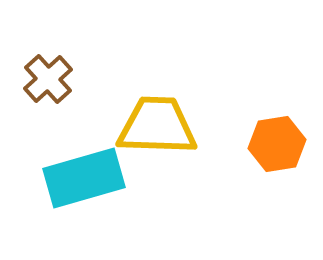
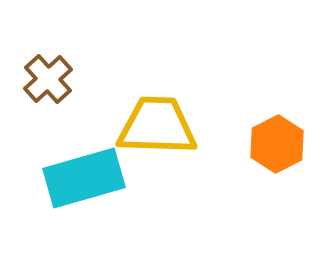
orange hexagon: rotated 18 degrees counterclockwise
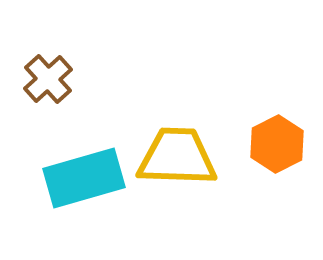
yellow trapezoid: moved 20 px right, 31 px down
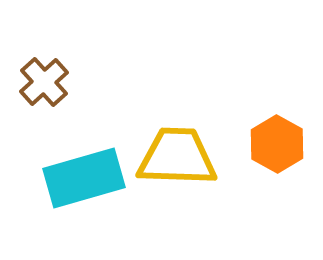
brown cross: moved 4 px left, 3 px down
orange hexagon: rotated 4 degrees counterclockwise
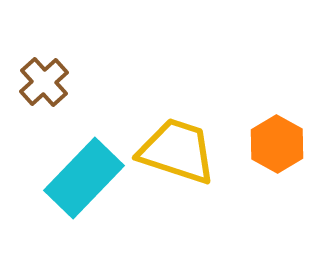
yellow trapezoid: moved 6 px up; rotated 16 degrees clockwise
cyan rectangle: rotated 30 degrees counterclockwise
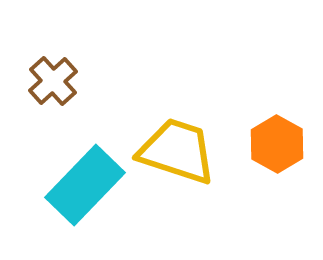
brown cross: moved 9 px right, 1 px up
cyan rectangle: moved 1 px right, 7 px down
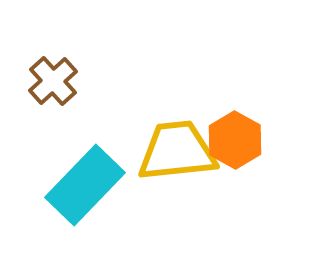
orange hexagon: moved 42 px left, 4 px up
yellow trapezoid: rotated 24 degrees counterclockwise
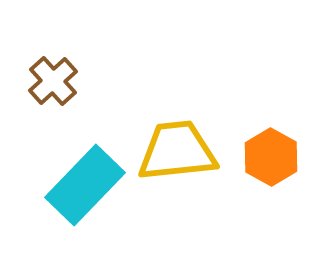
orange hexagon: moved 36 px right, 17 px down
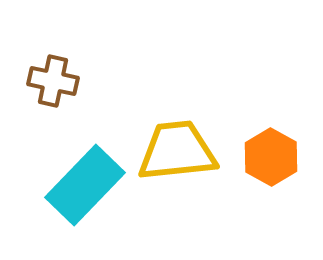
brown cross: rotated 36 degrees counterclockwise
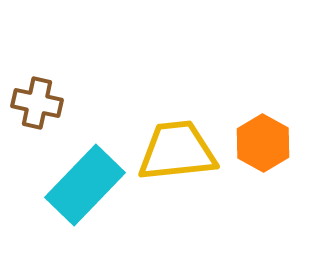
brown cross: moved 16 px left, 22 px down
orange hexagon: moved 8 px left, 14 px up
